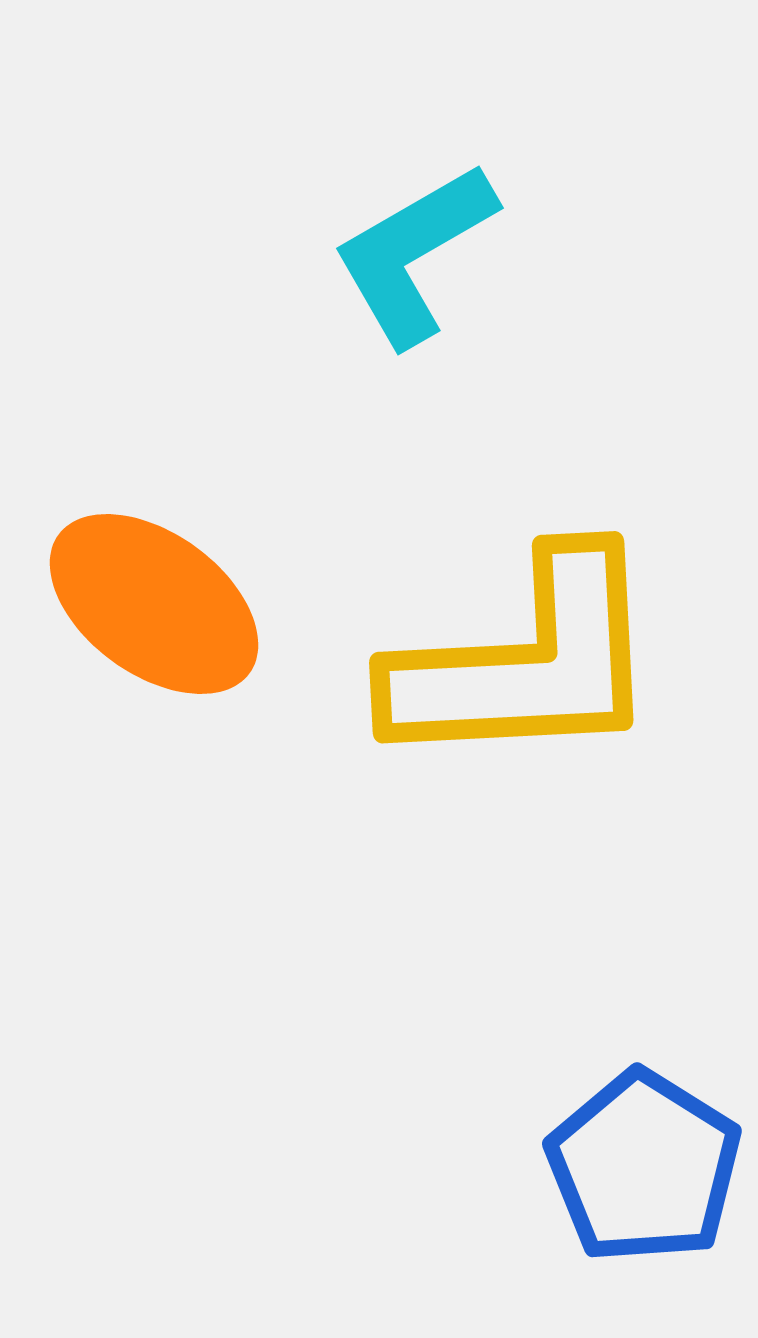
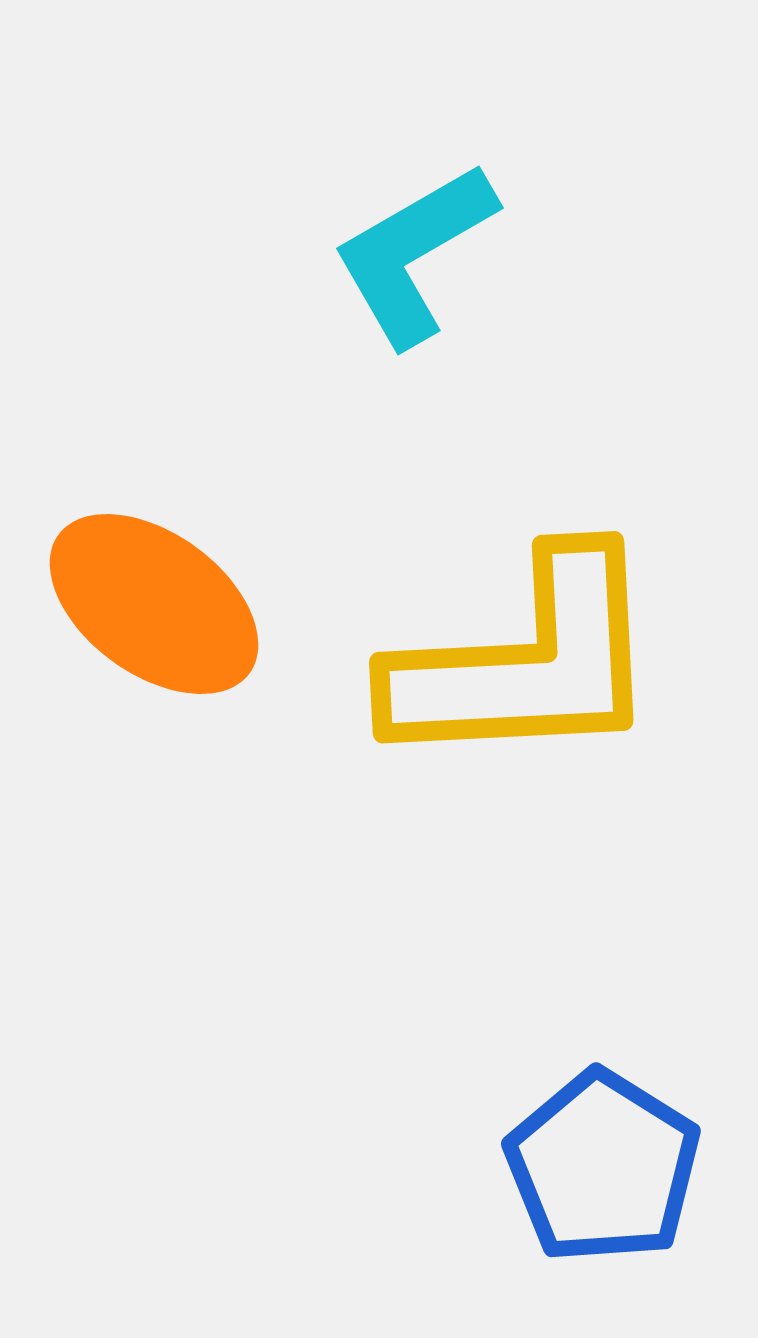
blue pentagon: moved 41 px left
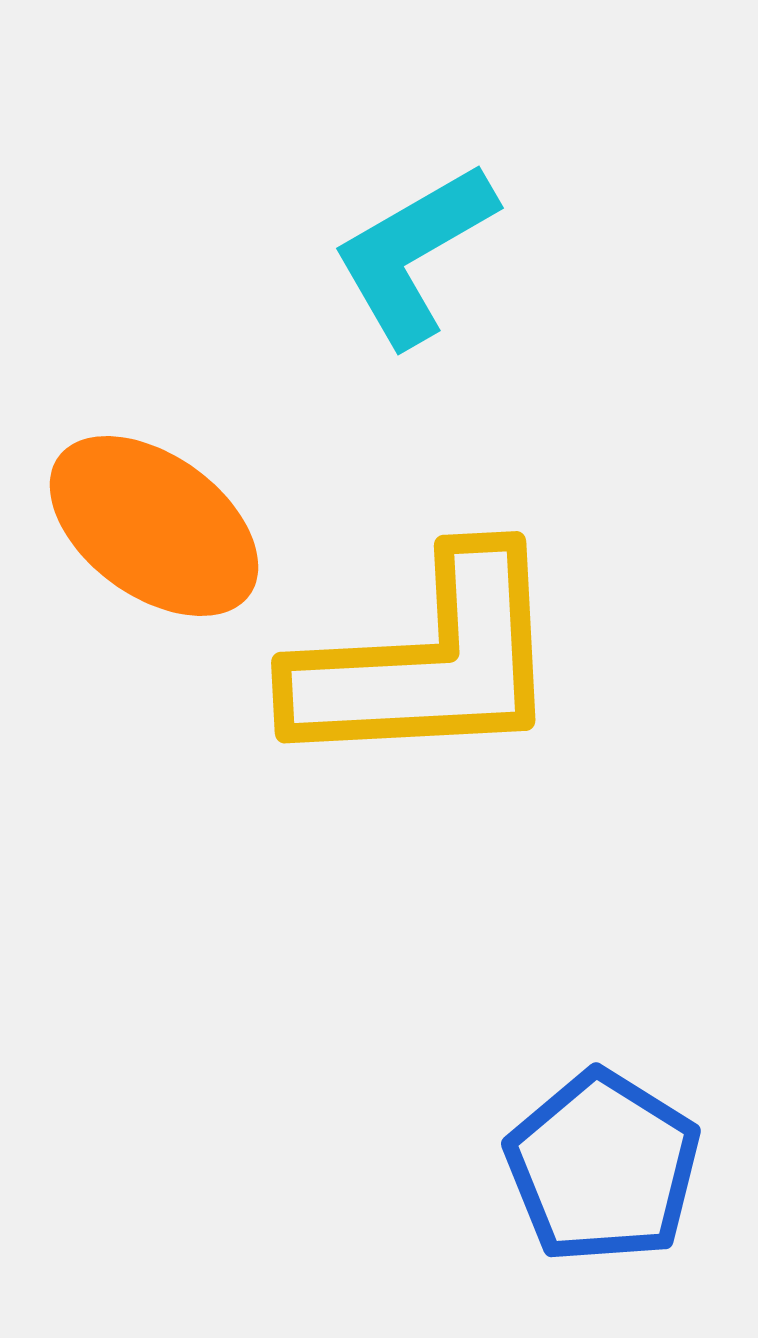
orange ellipse: moved 78 px up
yellow L-shape: moved 98 px left
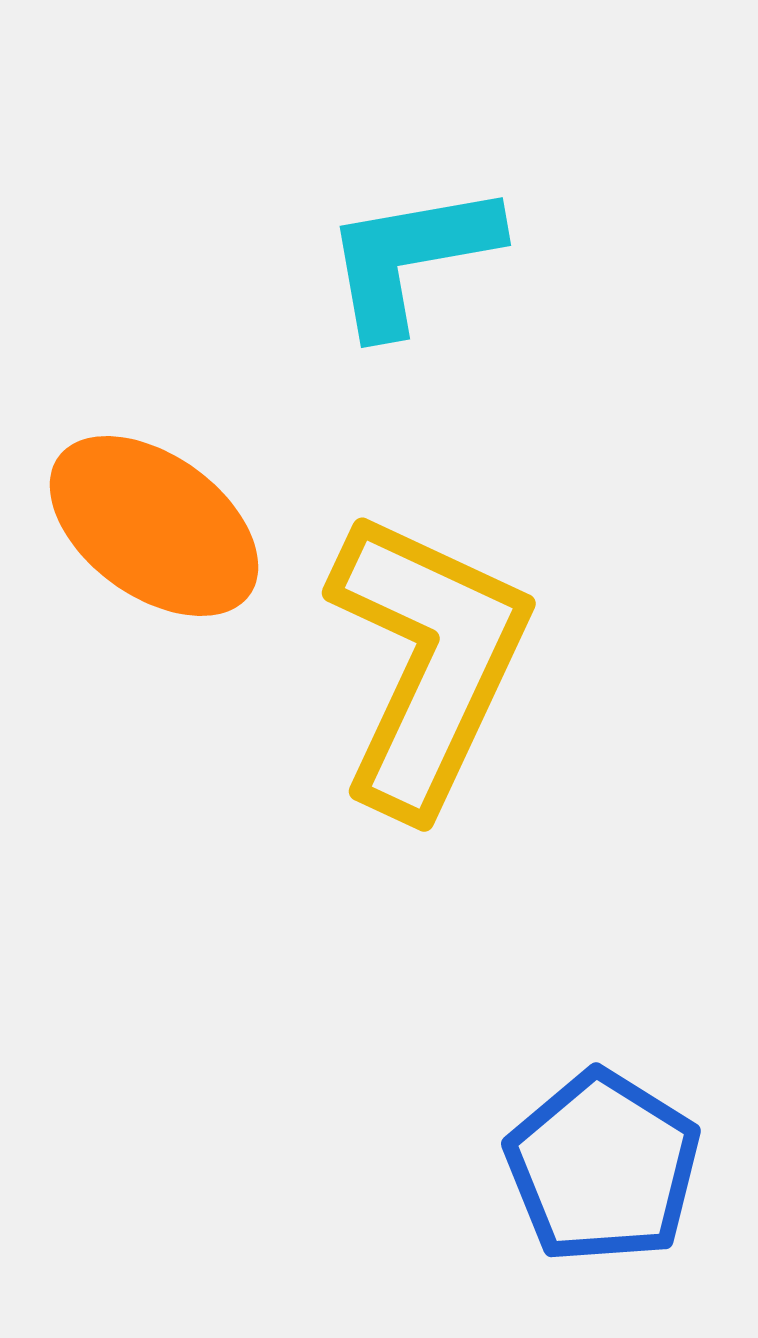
cyan L-shape: moved 3 px left, 4 px down; rotated 20 degrees clockwise
yellow L-shape: rotated 62 degrees counterclockwise
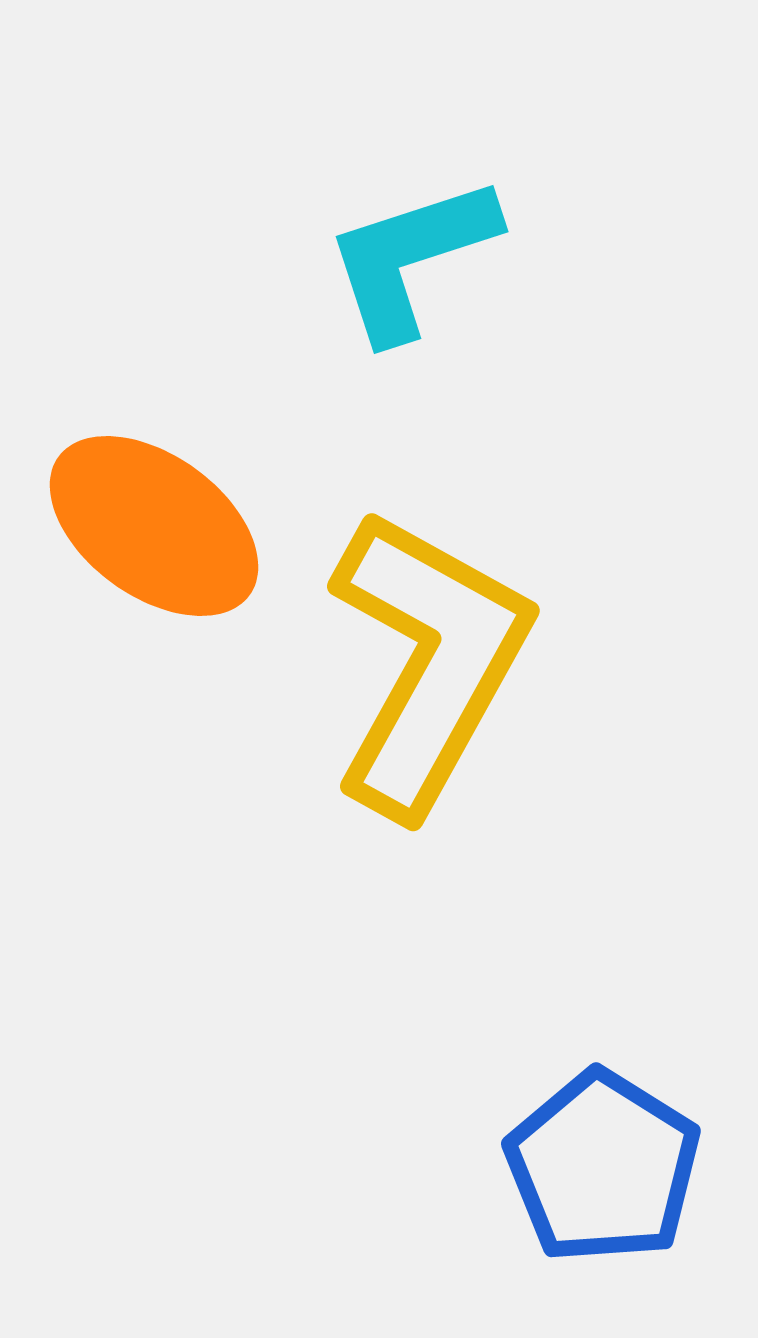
cyan L-shape: rotated 8 degrees counterclockwise
yellow L-shape: rotated 4 degrees clockwise
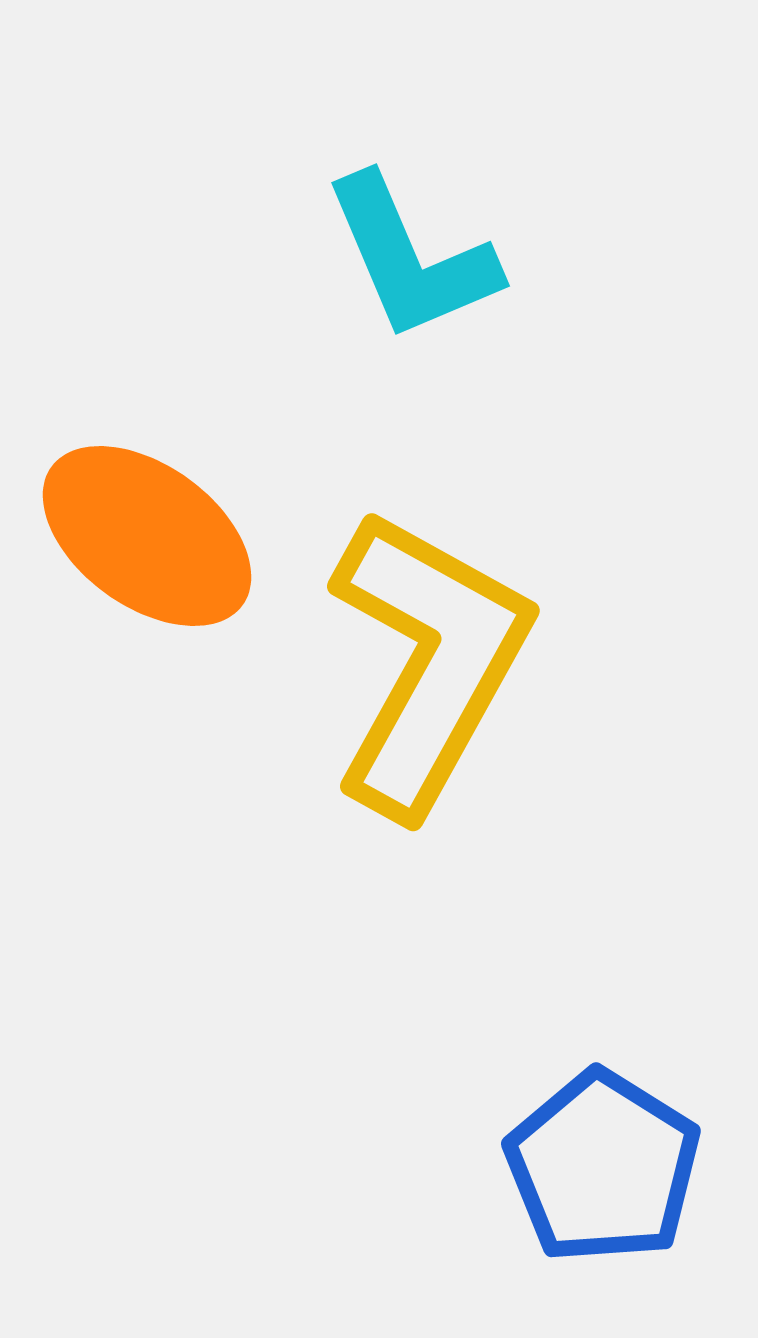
cyan L-shape: rotated 95 degrees counterclockwise
orange ellipse: moved 7 px left, 10 px down
